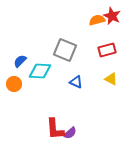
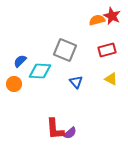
blue triangle: rotated 24 degrees clockwise
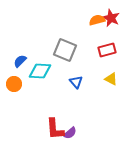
red star: moved 1 px left, 2 px down
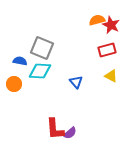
red star: moved 7 px down
gray square: moved 23 px left, 2 px up
blue semicircle: rotated 56 degrees clockwise
yellow triangle: moved 3 px up
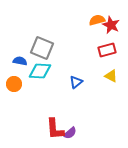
blue triangle: rotated 32 degrees clockwise
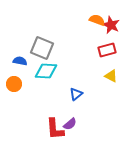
orange semicircle: rotated 35 degrees clockwise
cyan diamond: moved 6 px right
blue triangle: moved 12 px down
purple semicircle: moved 9 px up
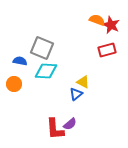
yellow triangle: moved 28 px left, 6 px down
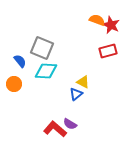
red rectangle: moved 1 px right, 1 px down
blue semicircle: rotated 40 degrees clockwise
purple semicircle: rotated 72 degrees clockwise
red L-shape: rotated 135 degrees clockwise
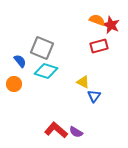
red rectangle: moved 9 px left, 5 px up
cyan diamond: rotated 15 degrees clockwise
blue triangle: moved 18 px right, 2 px down; rotated 16 degrees counterclockwise
purple semicircle: moved 6 px right, 8 px down
red L-shape: moved 1 px right, 1 px down
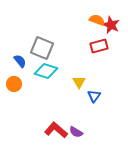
yellow triangle: moved 4 px left; rotated 32 degrees clockwise
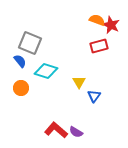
gray square: moved 12 px left, 5 px up
orange circle: moved 7 px right, 4 px down
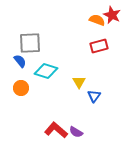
red star: moved 1 px right, 10 px up
gray square: rotated 25 degrees counterclockwise
